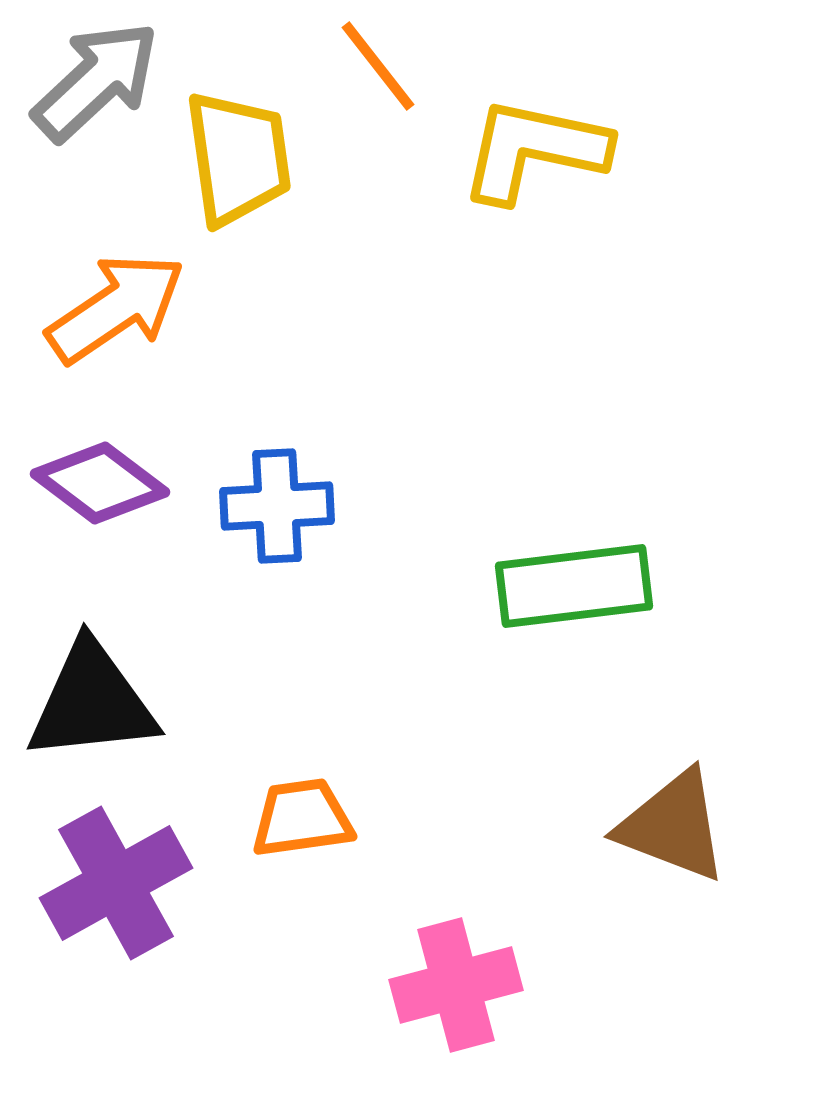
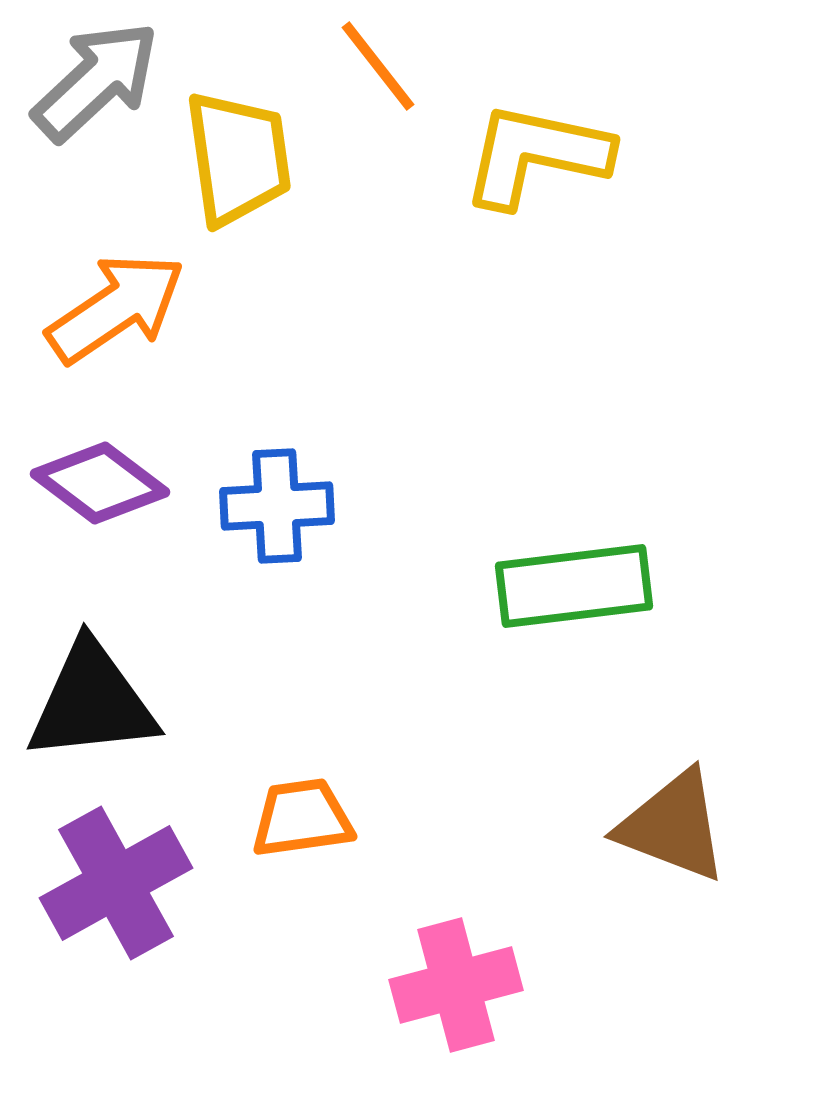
yellow L-shape: moved 2 px right, 5 px down
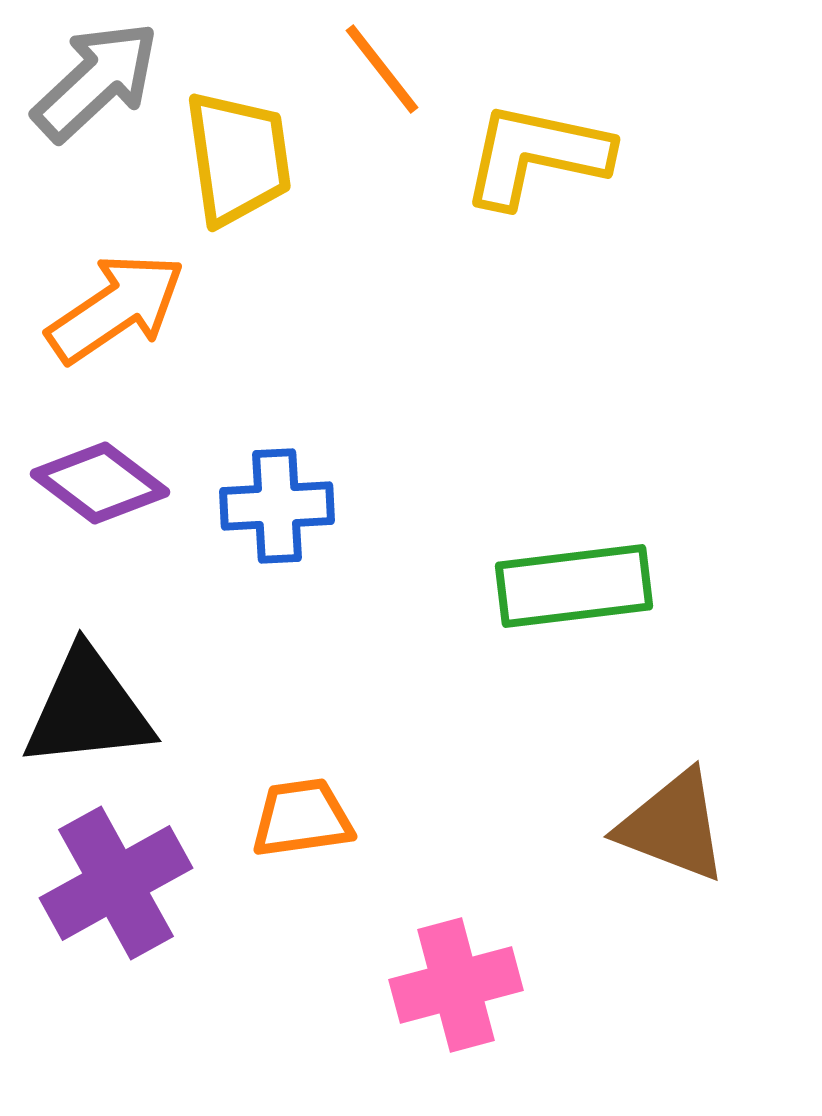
orange line: moved 4 px right, 3 px down
black triangle: moved 4 px left, 7 px down
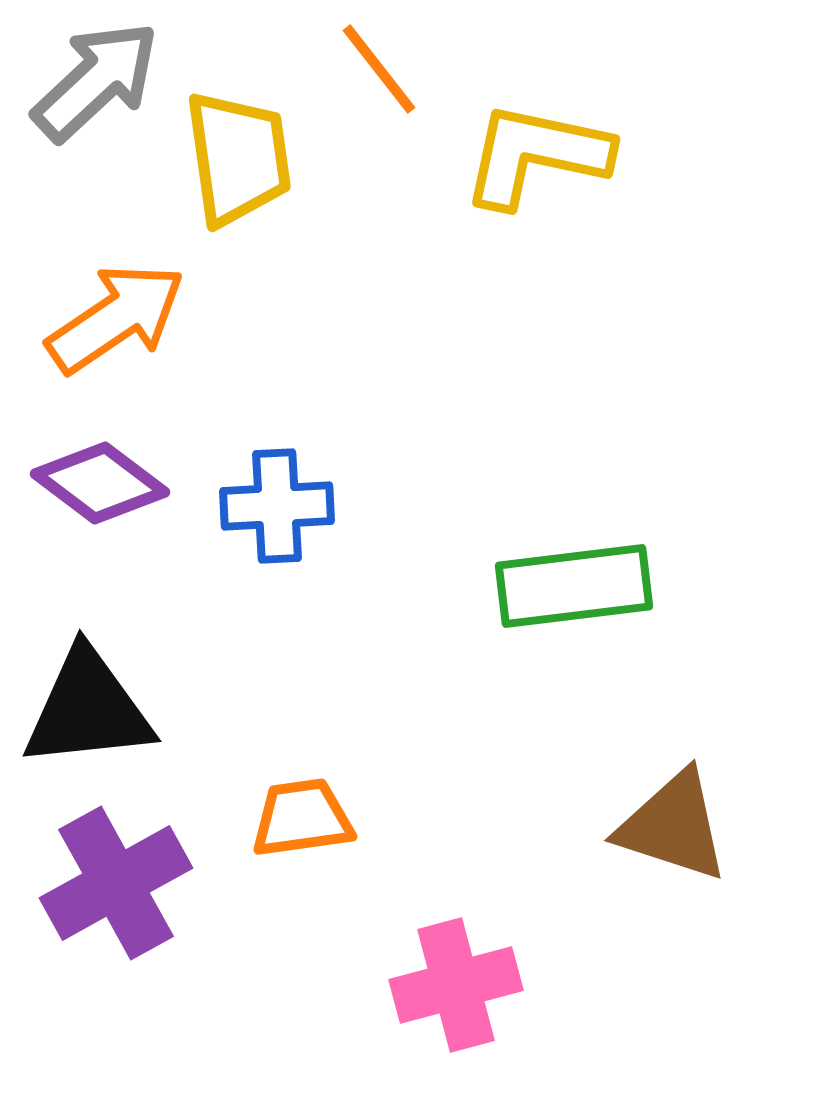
orange line: moved 3 px left
orange arrow: moved 10 px down
brown triangle: rotated 3 degrees counterclockwise
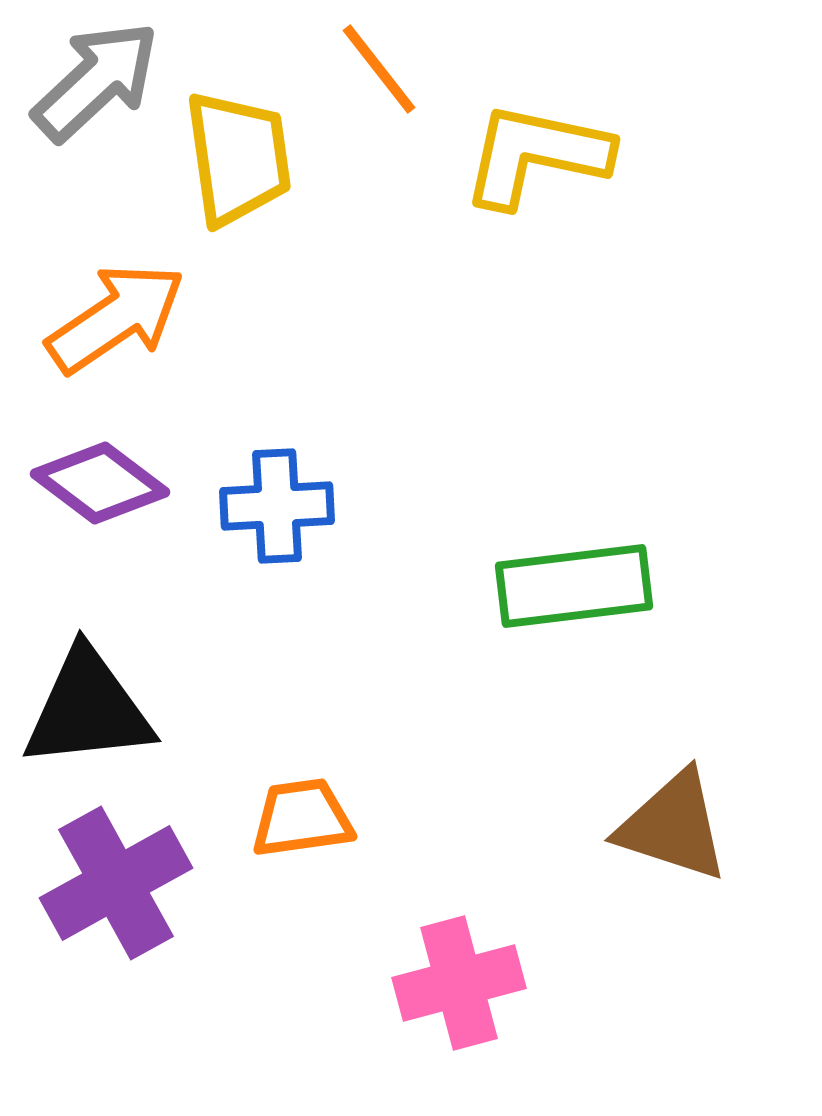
pink cross: moved 3 px right, 2 px up
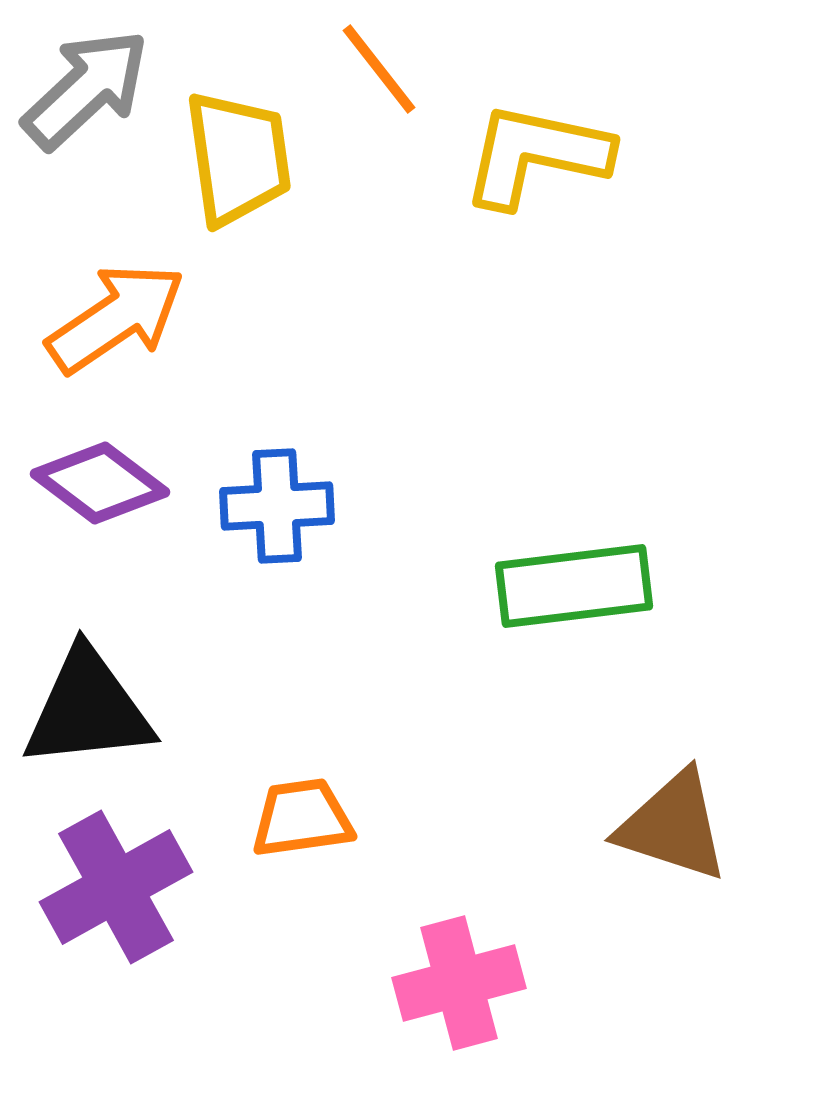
gray arrow: moved 10 px left, 8 px down
purple cross: moved 4 px down
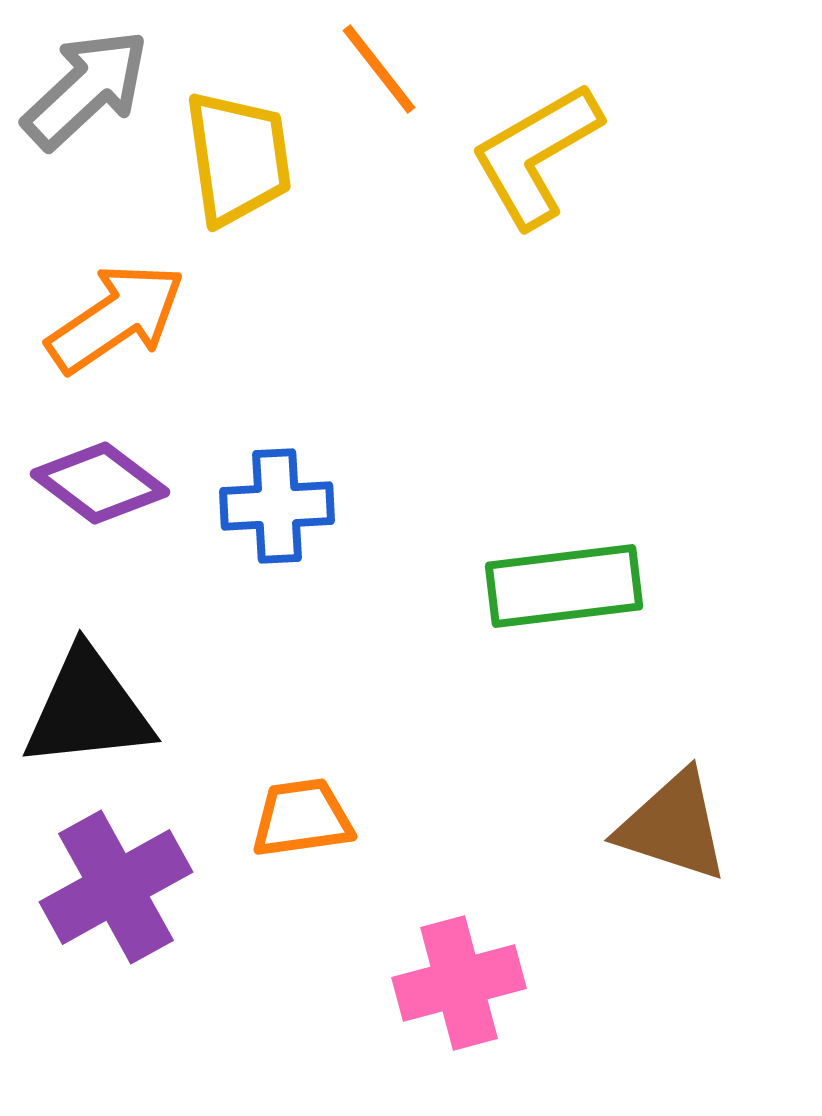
yellow L-shape: rotated 42 degrees counterclockwise
green rectangle: moved 10 px left
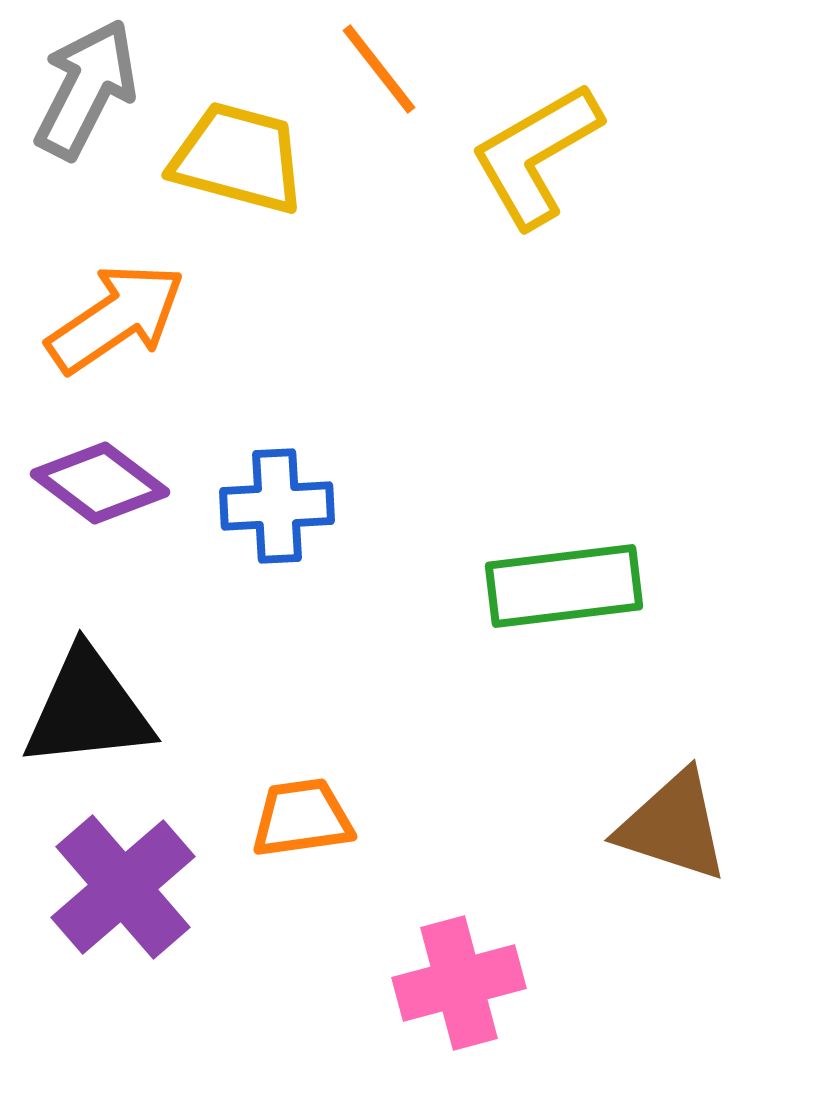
gray arrow: rotated 20 degrees counterclockwise
yellow trapezoid: rotated 67 degrees counterclockwise
purple cross: moved 7 px right; rotated 12 degrees counterclockwise
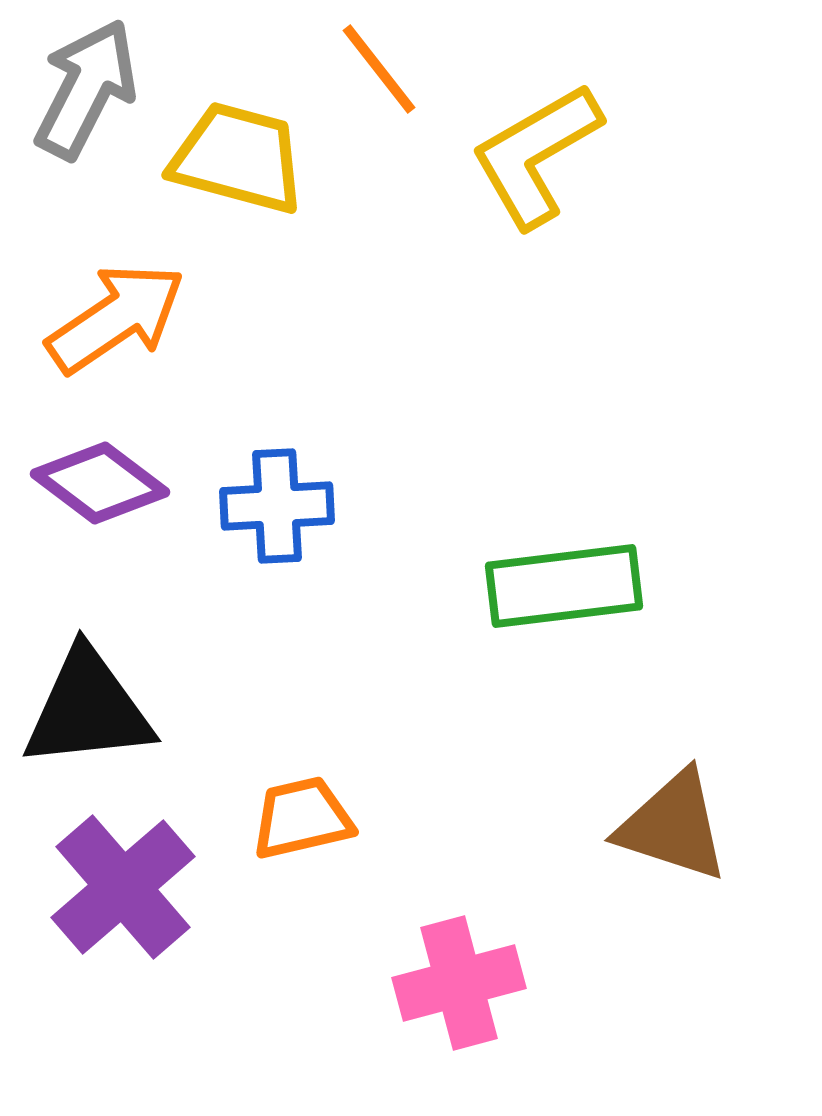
orange trapezoid: rotated 5 degrees counterclockwise
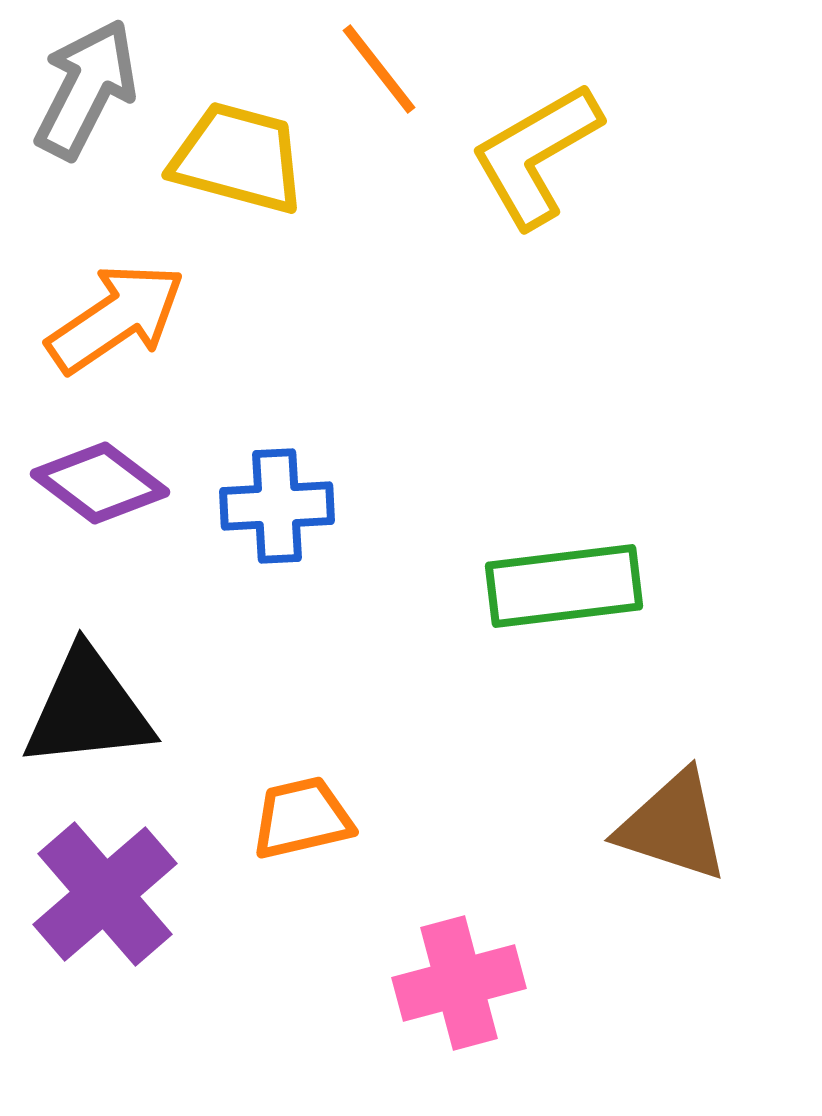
purple cross: moved 18 px left, 7 px down
